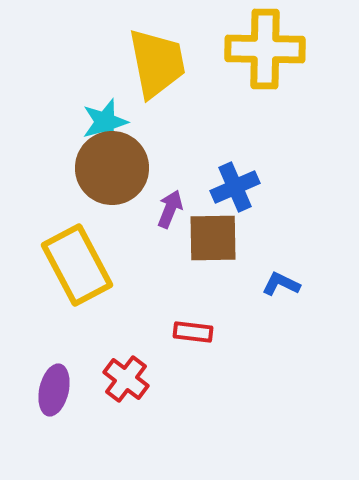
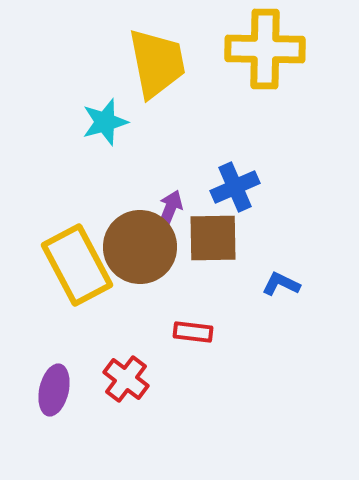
brown circle: moved 28 px right, 79 px down
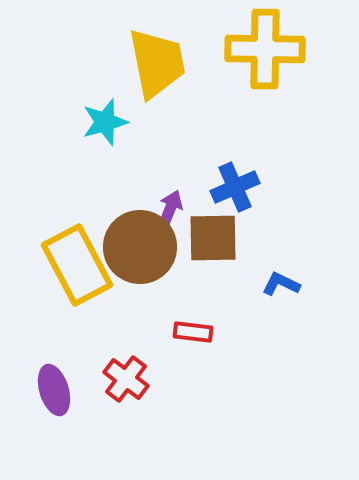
purple ellipse: rotated 30 degrees counterclockwise
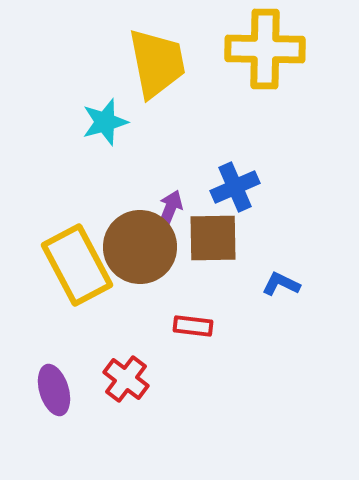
red rectangle: moved 6 px up
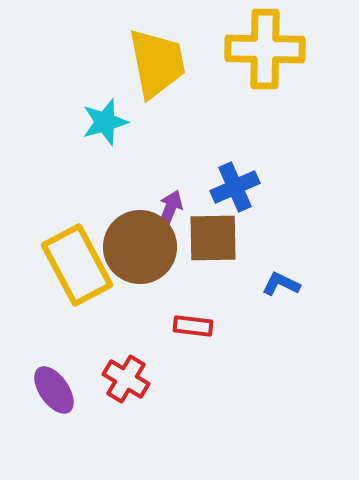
red cross: rotated 6 degrees counterclockwise
purple ellipse: rotated 18 degrees counterclockwise
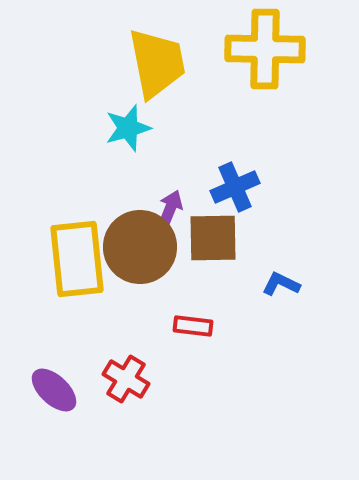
cyan star: moved 23 px right, 6 px down
yellow rectangle: moved 6 px up; rotated 22 degrees clockwise
purple ellipse: rotated 12 degrees counterclockwise
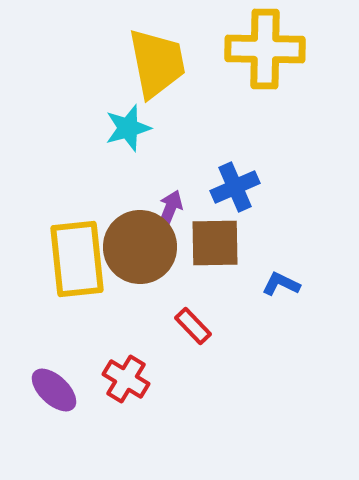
brown square: moved 2 px right, 5 px down
red rectangle: rotated 39 degrees clockwise
